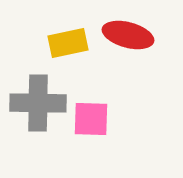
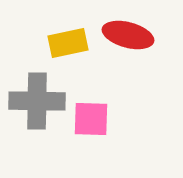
gray cross: moved 1 px left, 2 px up
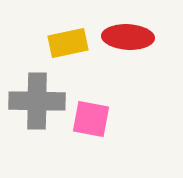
red ellipse: moved 2 px down; rotated 12 degrees counterclockwise
pink square: rotated 9 degrees clockwise
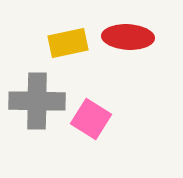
pink square: rotated 21 degrees clockwise
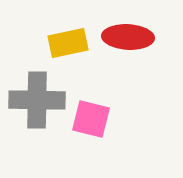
gray cross: moved 1 px up
pink square: rotated 18 degrees counterclockwise
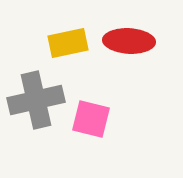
red ellipse: moved 1 px right, 4 px down
gray cross: moved 1 px left; rotated 14 degrees counterclockwise
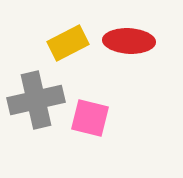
yellow rectangle: rotated 15 degrees counterclockwise
pink square: moved 1 px left, 1 px up
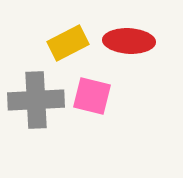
gray cross: rotated 10 degrees clockwise
pink square: moved 2 px right, 22 px up
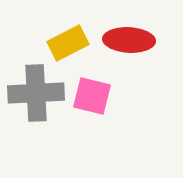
red ellipse: moved 1 px up
gray cross: moved 7 px up
